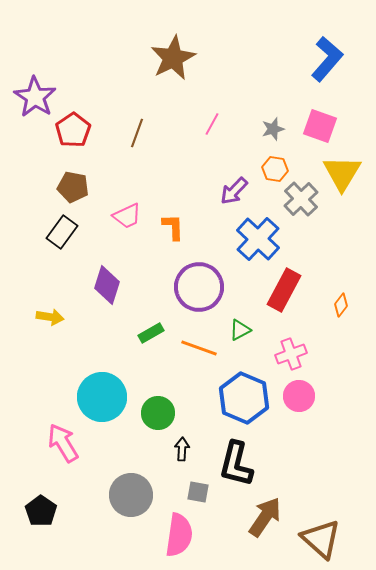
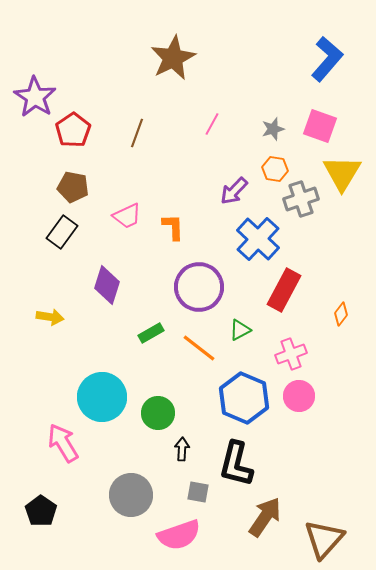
gray cross: rotated 24 degrees clockwise
orange diamond: moved 9 px down
orange line: rotated 18 degrees clockwise
pink semicircle: rotated 63 degrees clockwise
brown triangle: moved 3 px right; rotated 30 degrees clockwise
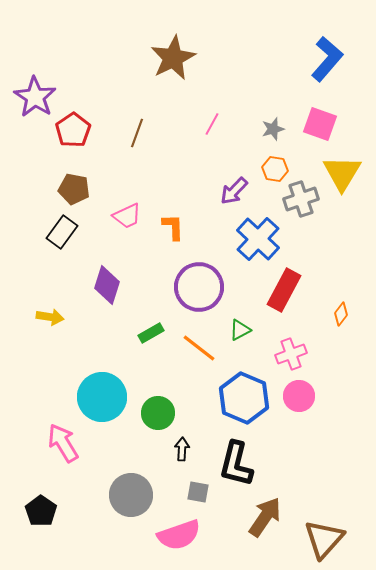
pink square: moved 2 px up
brown pentagon: moved 1 px right, 2 px down
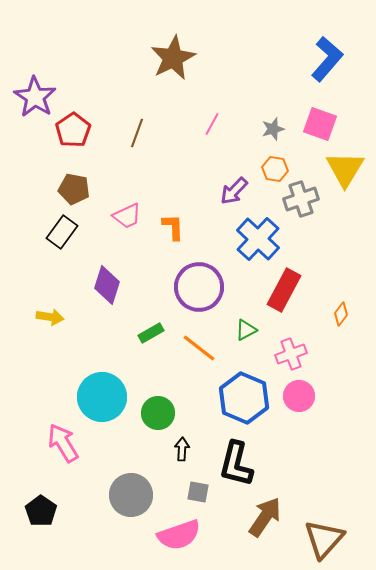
yellow triangle: moved 3 px right, 4 px up
green triangle: moved 6 px right
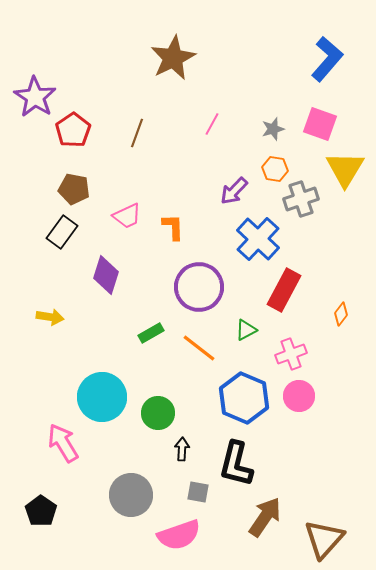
purple diamond: moved 1 px left, 10 px up
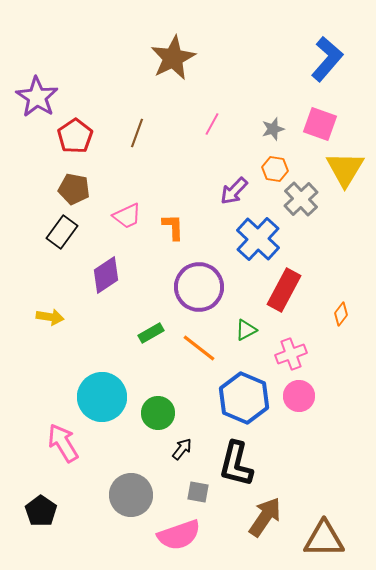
purple star: moved 2 px right
red pentagon: moved 2 px right, 6 px down
gray cross: rotated 24 degrees counterclockwise
purple diamond: rotated 39 degrees clockwise
black arrow: rotated 35 degrees clockwise
brown triangle: rotated 48 degrees clockwise
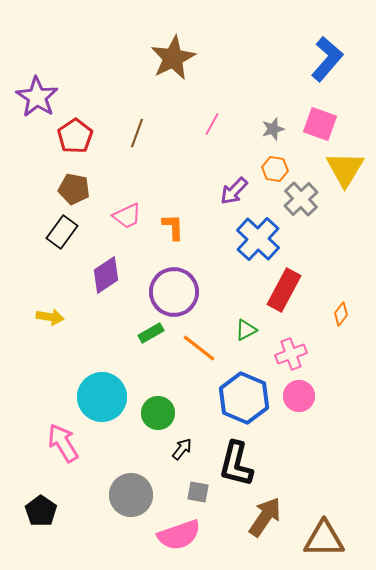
purple circle: moved 25 px left, 5 px down
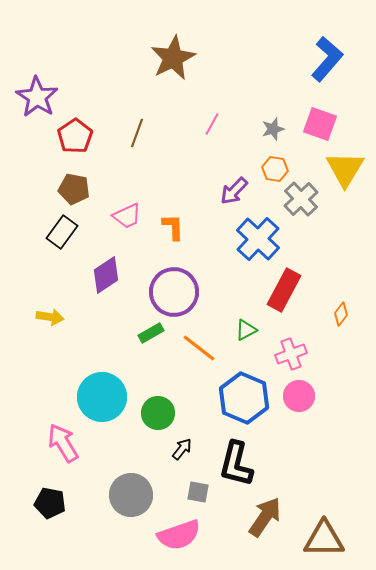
black pentagon: moved 9 px right, 8 px up; rotated 24 degrees counterclockwise
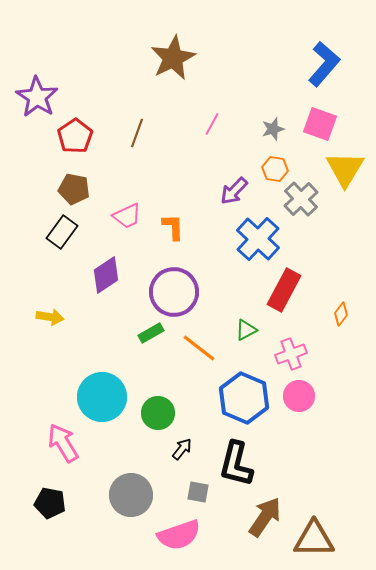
blue L-shape: moved 3 px left, 5 px down
brown triangle: moved 10 px left
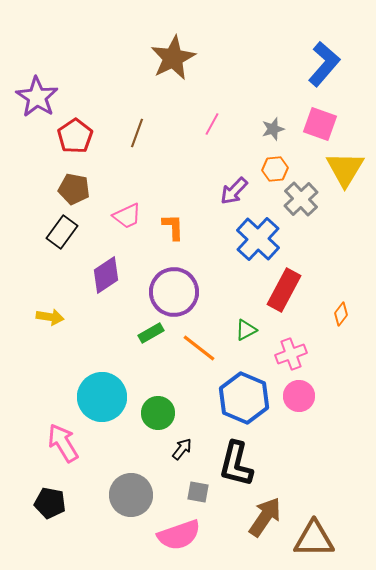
orange hexagon: rotated 15 degrees counterclockwise
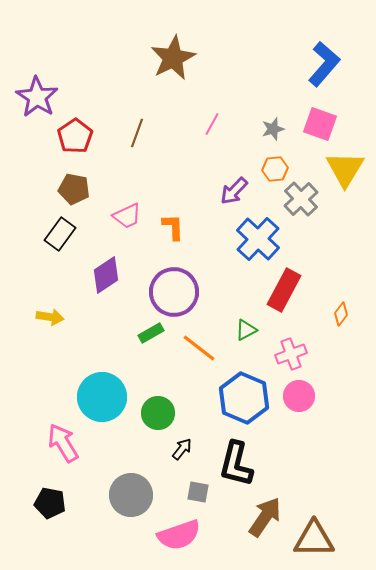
black rectangle: moved 2 px left, 2 px down
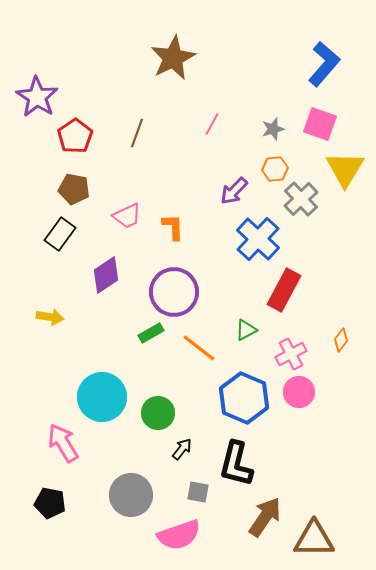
orange diamond: moved 26 px down
pink cross: rotated 8 degrees counterclockwise
pink circle: moved 4 px up
